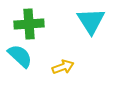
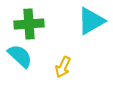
cyan triangle: rotated 32 degrees clockwise
yellow arrow: rotated 135 degrees clockwise
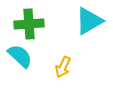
cyan triangle: moved 2 px left
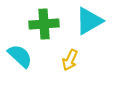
green cross: moved 15 px right
yellow arrow: moved 7 px right, 7 px up
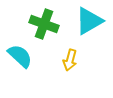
green cross: rotated 24 degrees clockwise
yellow arrow: rotated 10 degrees counterclockwise
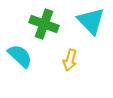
cyan triangle: moved 2 px right; rotated 44 degrees counterclockwise
